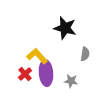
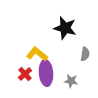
yellow L-shape: moved 2 px up; rotated 10 degrees counterclockwise
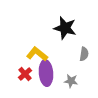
gray semicircle: moved 1 px left
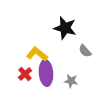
gray semicircle: moved 1 px right, 3 px up; rotated 128 degrees clockwise
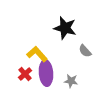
yellow L-shape: rotated 10 degrees clockwise
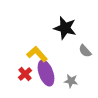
purple ellipse: rotated 15 degrees counterclockwise
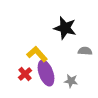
gray semicircle: rotated 136 degrees clockwise
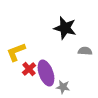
yellow L-shape: moved 21 px left, 2 px up; rotated 70 degrees counterclockwise
red cross: moved 4 px right, 5 px up
gray star: moved 8 px left, 6 px down
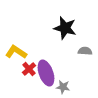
yellow L-shape: rotated 55 degrees clockwise
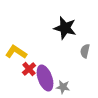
gray semicircle: rotated 80 degrees counterclockwise
purple ellipse: moved 1 px left, 5 px down
